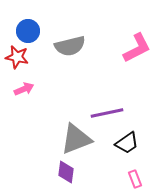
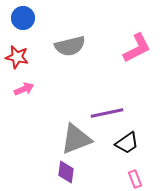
blue circle: moved 5 px left, 13 px up
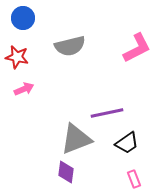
pink rectangle: moved 1 px left
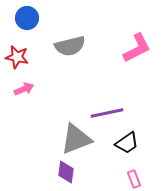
blue circle: moved 4 px right
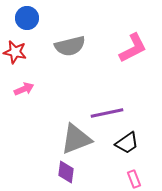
pink L-shape: moved 4 px left
red star: moved 2 px left, 5 px up
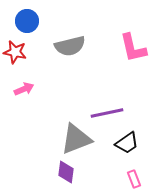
blue circle: moved 3 px down
pink L-shape: rotated 104 degrees clockwise
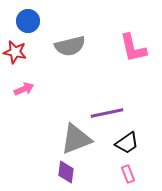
blue circle: moved 1 px right
pink rectangle: moved 6 px left, 5 px up
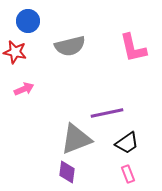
purple diamond: moved 1 px right
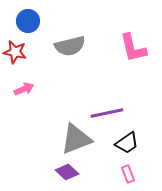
purple diamond: rotated 55 degrees counterclockwise
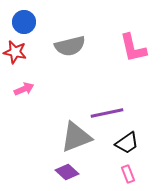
blue circle: moved 4 px left, 1 px down
gray triangle: moved 2 px up
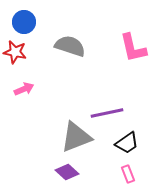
gray semicircle: rotated 148 degrees counterclockwise
